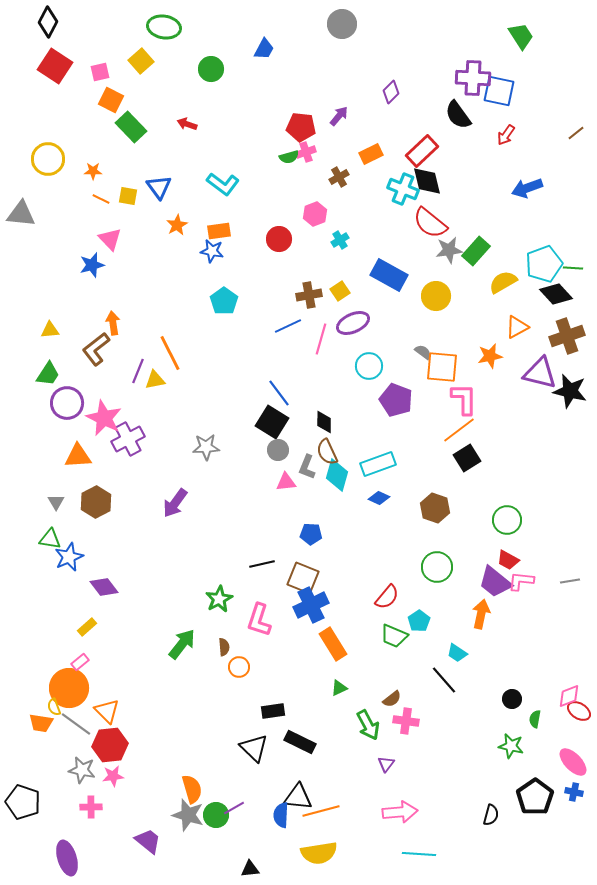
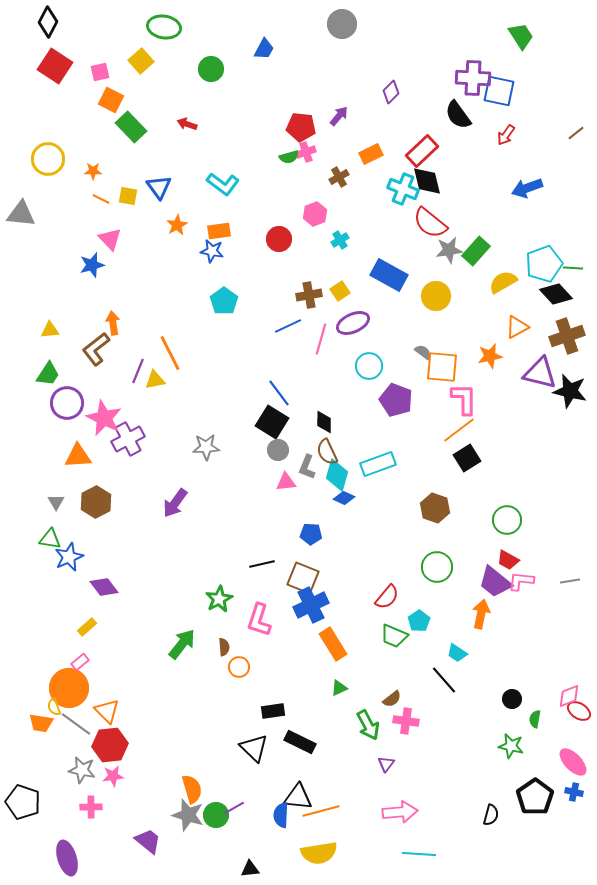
blue diamond at (379, 498): moved 35 px left
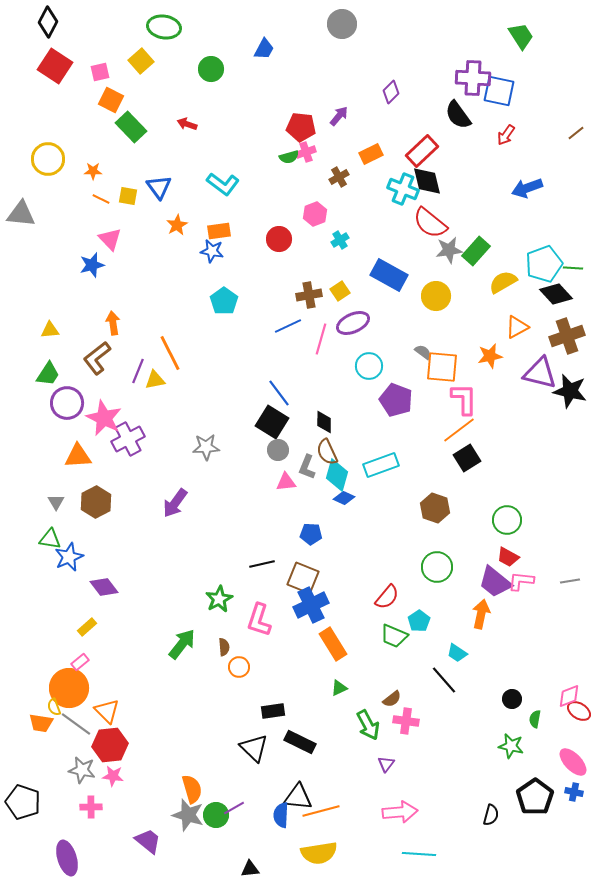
brown L-shape at (96, 349): moved 1 px right, 9 px down
cyan rectangle at (378, 464): moved 3 px right, 1 px down
red trapezoid at (508, 560): moved 3 px up
pink star at (113, 776): rotated 15 degrees clockwise
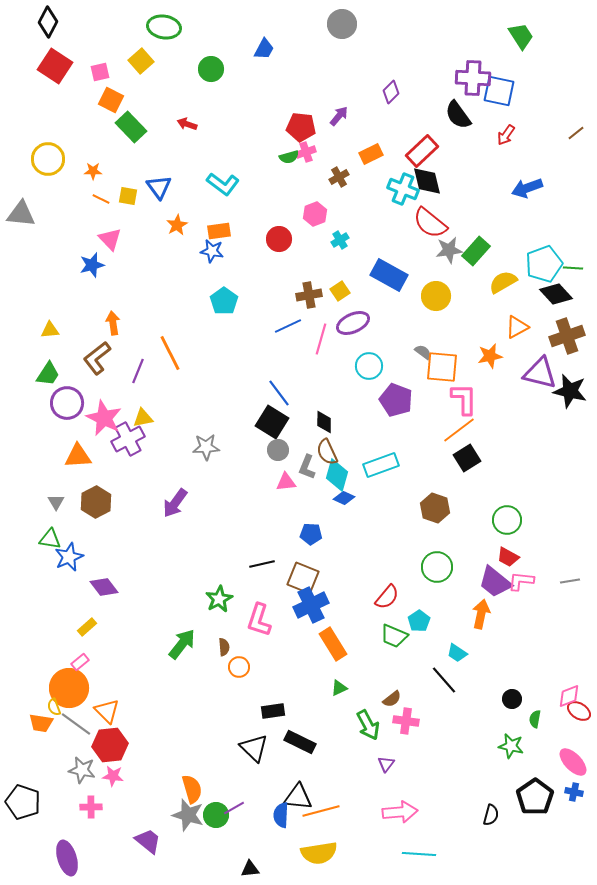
yellow triangle at (155, 380): moved 12 px left, 38 px down
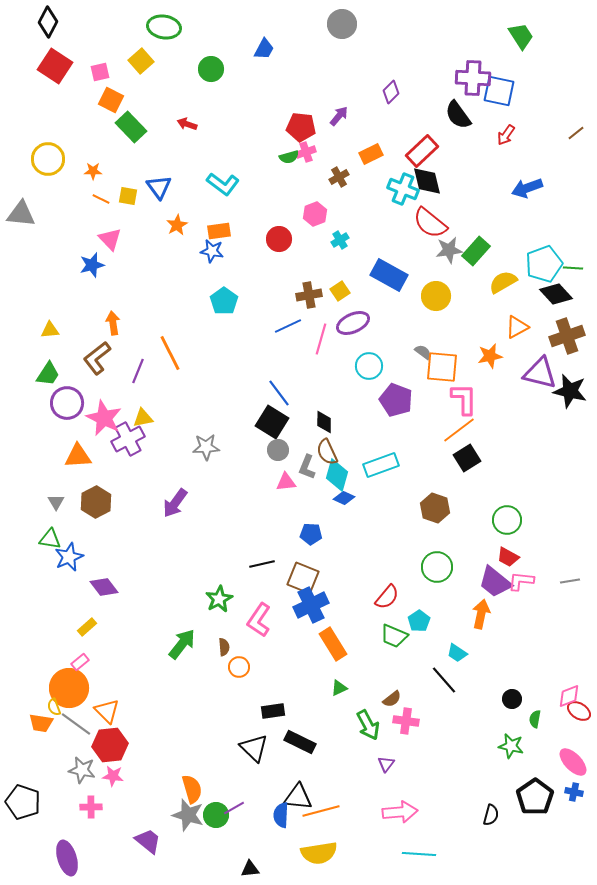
pink L-shape at (259, 620): rotated 16 degrees clockwise
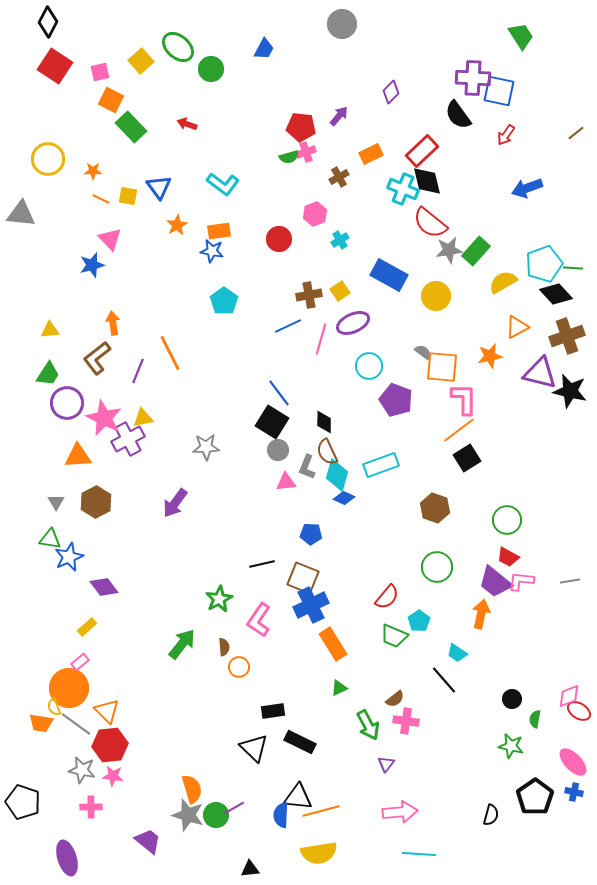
green ellipse at (164, 27): moved 14 px right, 20 px down; rotated 32 degrees clockwise
brown semicircle at (392, 699): moved 3 px right
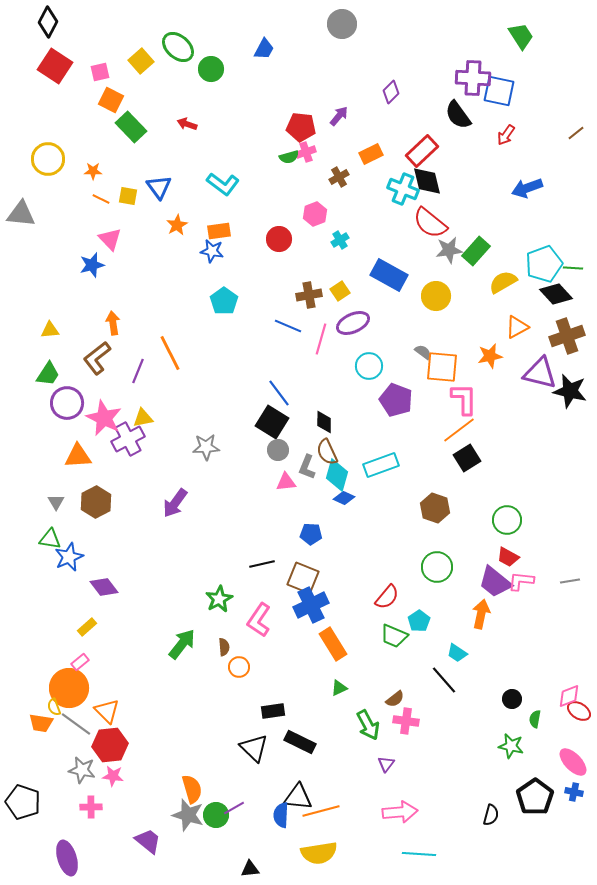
blue line at (288, 326): rotated 48 degrees clockwise
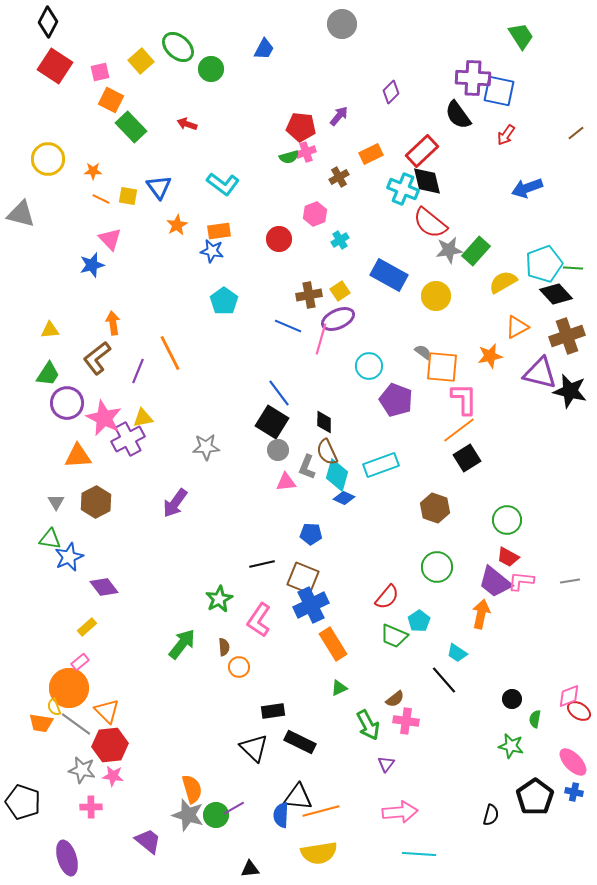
gray triangle at (21, 214): rotated 8 degrees clockwise
purple ellipse at (353, 323): moved 15 px left, 4 px up
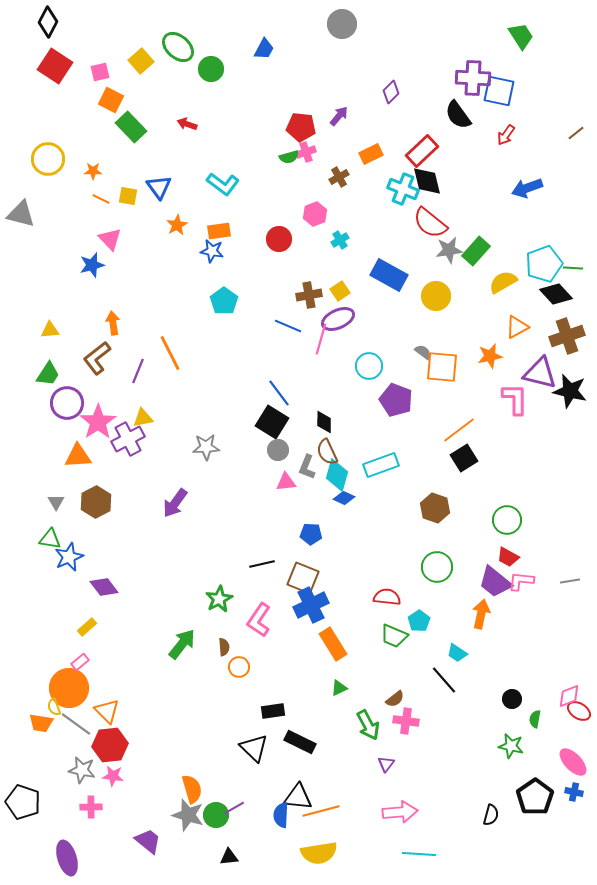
pink L-shape at (464, 399): moved 51 px right
pink star at (104, 418): moved 6 px left, 4 px down; rotated 12 degrees clockwise
black square at (467, 458): moved 3 px left
red semicircle at (387, 597): rotated 124 degrees counterclockwise
black triangle at (250, 869): moved 21 px left, 12 px up
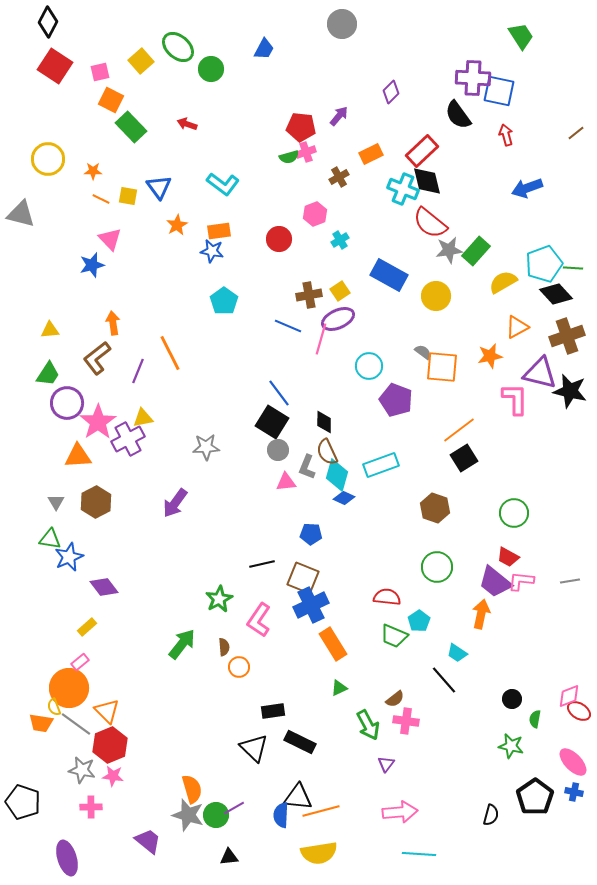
red arrow at (506, 135): rotated 130 degrees clockwise
green circle at (507, 520): moved 7 px right, 7 px up
red hexagon at (110, 745): rotated 16 degrees counterclockwise
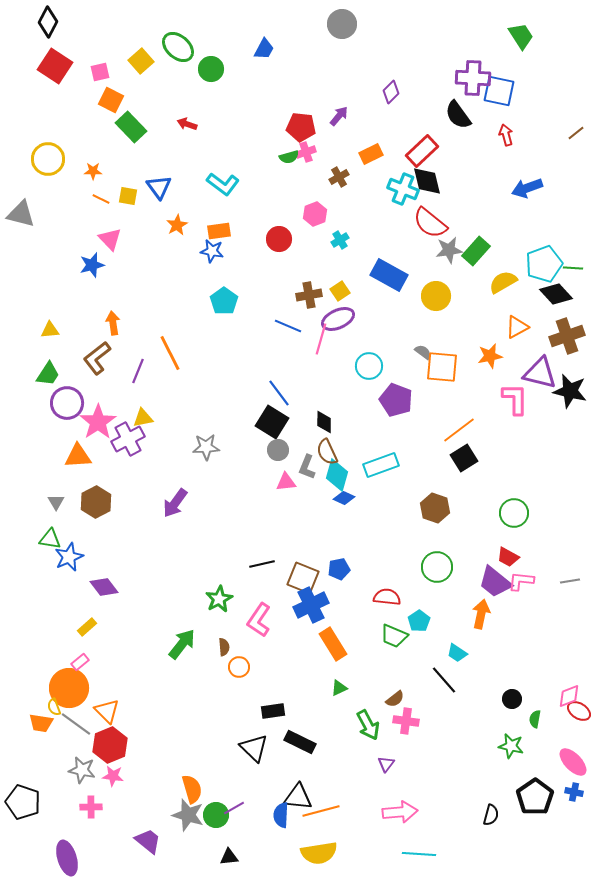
blue pentagon at (311, 534): moved 28 px right, 35 px down; rotated 15 degrees counterclockwise
